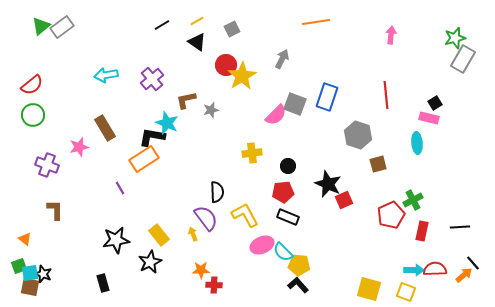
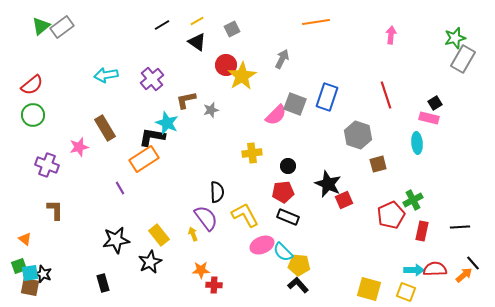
red line at (386, 95): rotated 12 degrees counterclockwise
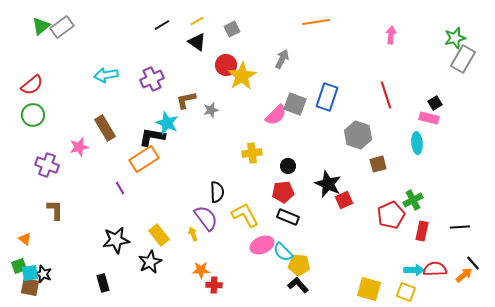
purple cross at (152, 79): rotated 15 degrees clockwise
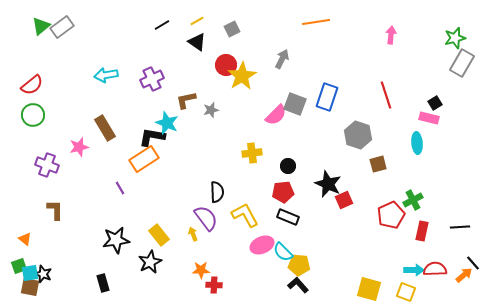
gray rectangle at (463, 59): moved 1 px left, 4 px down
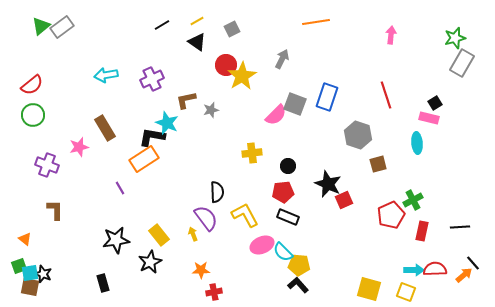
red cross at (214, 285): moved 7 px down; rotated 14 degrees counterclockwise
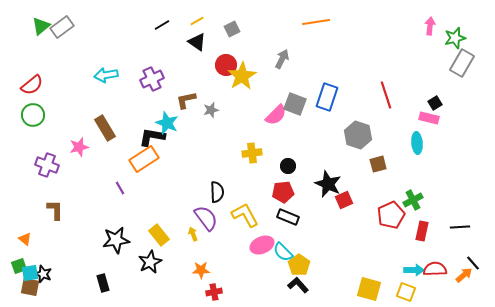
pink arrow at (391, 35): moved 39 px right, 9 px up
yellow pentagon at (299, 265): rotated 30 degrees clockwise
